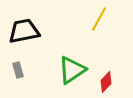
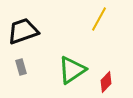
black trapezoid: moved 1 px left; rotated 8 degrees counterclockwise
gray rectangle: moved 3 px right, 3 px up
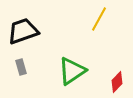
green triangle: moved 1 px down
red diamond: moved 11 px right
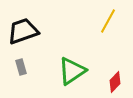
yellow line: moved 9 px right, 2 px down
red diamond: moved 2 px left
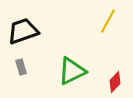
green triangle: rotated 8 degrees clockwise
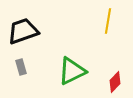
yellow line: rotated 20 degrees counterclockwise
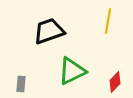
black trapezoid: moved 26 px right
gray rectangle: moved 17 px down; rotated 21 degrees clockwise
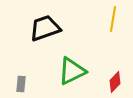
yellow line: moved 5 px right, 2 px up
black trapezoid: moved 4 px left, 3 px up
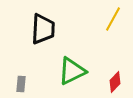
yellow line: rotated 20 degrees clockwise
black trapezoid: moved 2 px left, 1 px down; rotated 112 degrees clockwise
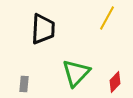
yellow line: moved 6 px left, 1 px up
green triangle: moved 4 px right, 2 px down; rotated 20 degrees counterclockwise
gray rectangle: moved 3 px right
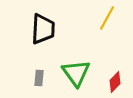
green triangle: rotated 20 degrees counterclockwise
gray rectangle: moved 15 px right, 6 px up
